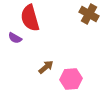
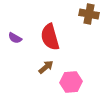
brown cross: rotated 18 degrees counterclockwise
red semicircle: moved 20 px right, 19 px down
pink hexagon: moved 3 px down
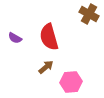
brown cross: rotated 18 degrees clockwise
red semicircle: moved 1 px left
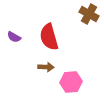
purple semicircle: moved 1 px left, 1 px up
brown arrow: rotated 42 degrees clockwise
